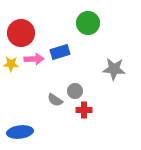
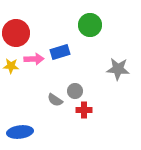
green circle: moved 2 px right, 2 px down
red circle: moved 5 px left
yellow star: moved 2 px down
gray star: moved 4 px right
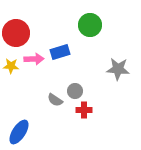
blue ellipse: moved 1 px left; rotated 50 degrees counterclockwise
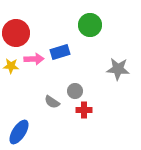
gray semicircle: moved 3 px left, 2 px down
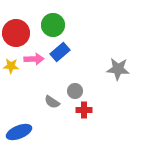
green circle: moved 37 px left
blue rectangle: rotated 24 degrees counterclockwise
blue ellipse: rotated 35 degrees clockwise
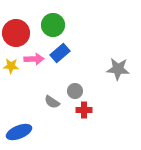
blue rectangle: moved 1 px down
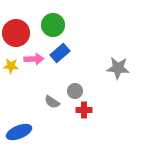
gray star: moved 1 px up
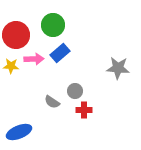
red circle: moved 2 px down
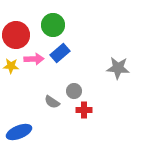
gray circle: moved 1 px left
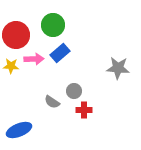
blue ellipse: moved 2 px up
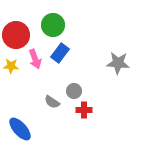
blue rectangle: rotated 12 degrees counterclockwise
pink arrow: moved 1 px right; rotated 72 degrees clockwise
gray star: moved 5 px up
blue ellipse: moved 1 px right, 1 px up; rotated 70 degrees clockwise
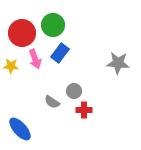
red circle: moved 6 px right, 2 px up
